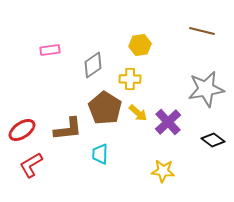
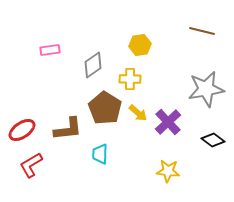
yellow star: moved 5 px right
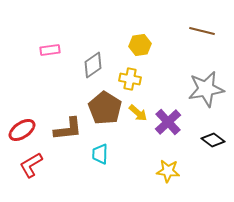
yellow cross: rotated 10 degrees clockwise
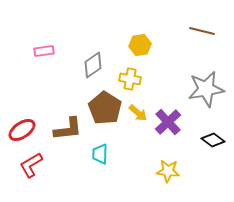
pink rectangle: moved 6 px left, 1 px down
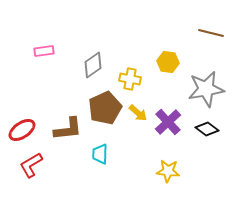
brown line: moved 9 px right, 2 px down
yellow hexagon: moved 28 px right, 17 px down; rotated 15 degrees clockwise
brown pentagon: rotated 16 degrees clockwise
black diamond: moved 6 px left, 11 px up
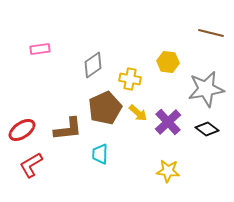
pink rectangle: moved 4 px left, 2 px up
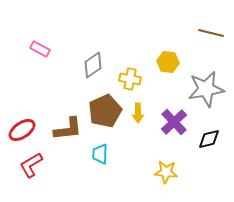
pink rectangle: rotated 36 degrees clockwise
brown pentagon: moved 3 px down
yellow arrow: rotated 48 degrees clockwise
purple cross: moved 6 px right
black diamond: moved 2 px right, 10 px down; rotated 50 degrees counterclockwise
yellow star: moved 2 px left, 1 px down
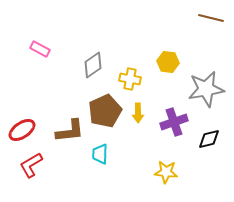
brown line: moved 15 px up
purple cross: rotated 24 degrees clockwise
brown L-shape: moved 2 px right, 2 px down
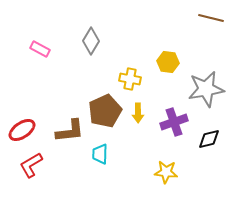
gray diamond: moved 2 px left, 24 px up; rotated 24 degrees counterclockwise
